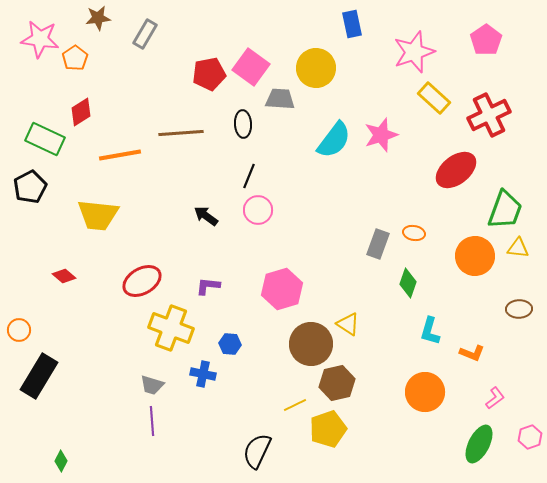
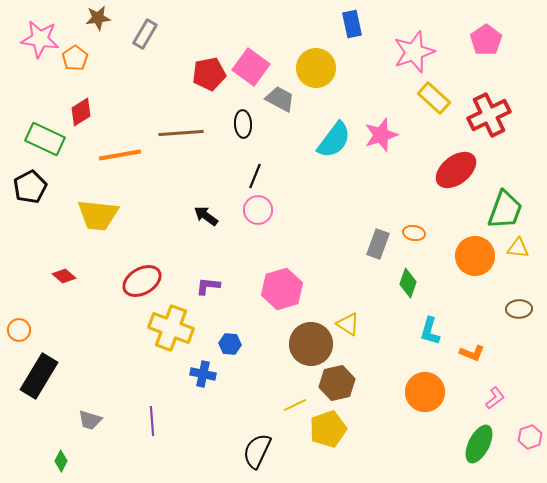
gray trapezoid at (280, 99): rotated 24 degrees clockwise
black line at (249, 176): moved 6 px right
gray trapezoid at (152, 385): moved 62 px left, 35 px down
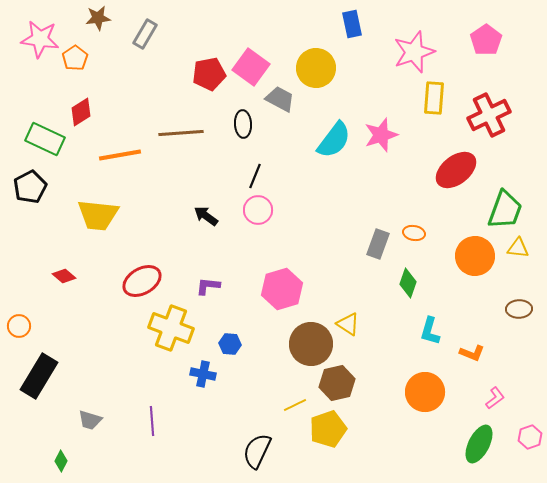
yellow rectangle at (434, 98): rotated 52 degrees clockwise
orange circle at (19, 330): moved 4 px up
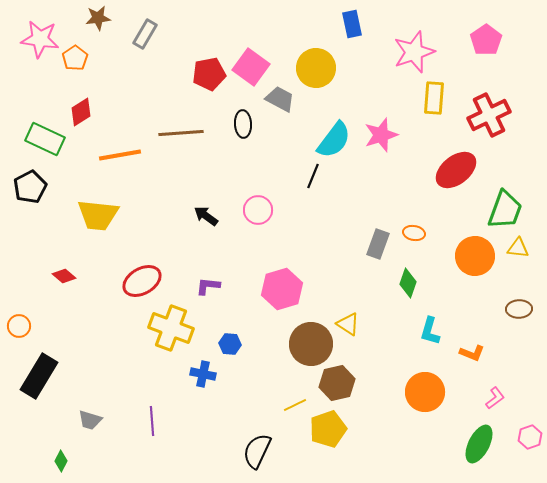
black line at (255, 176): moved 58 px right
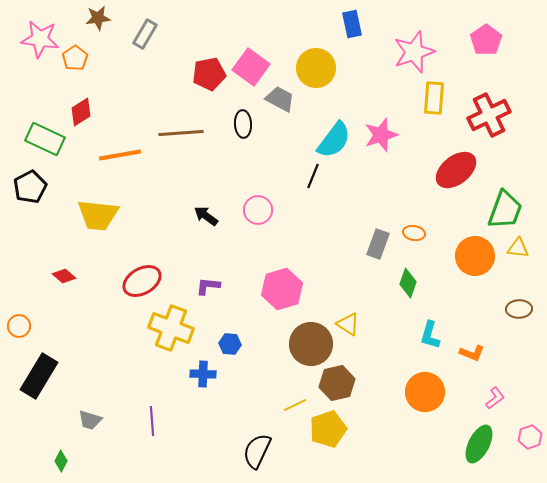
cyan L-shape at (430, 331): moved 4 px down
blue cross at (203, 374): rotated 10 degrees counterclockwise
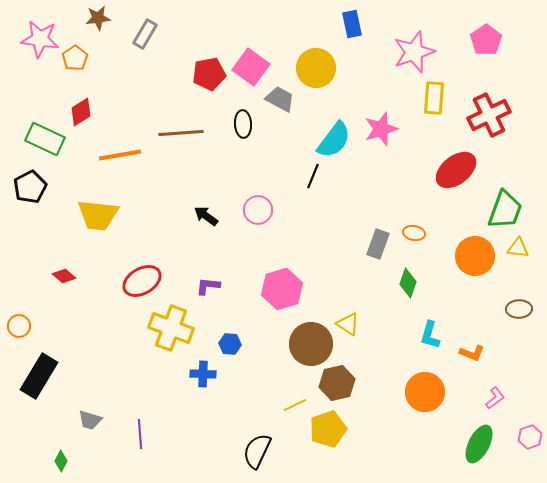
pink star at (381, 135): moved 6 px up
purple line at (152, 421): moved 12 px left, 13 px down
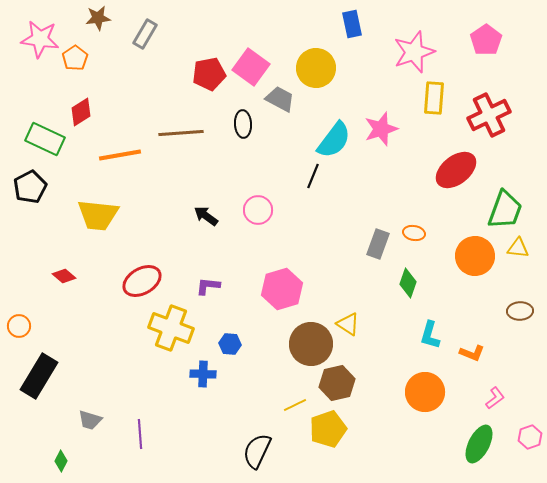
brown ellipse at (519, 309): moved 1 px right, 2 px down
